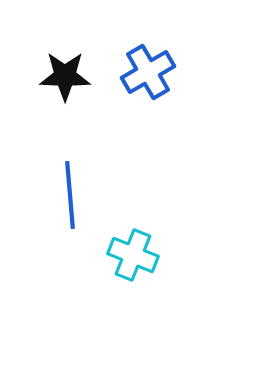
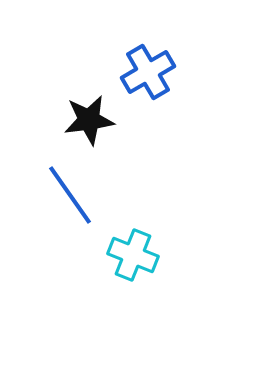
black star: moved 24 px right, 44 px down; rotated 9 degrees counterclockwise
blue line: rotated 30 degrees counterclockwise
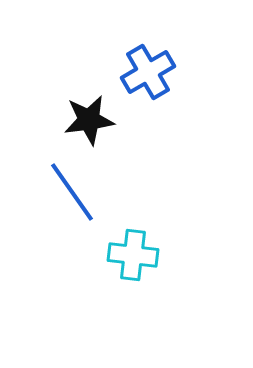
blue line: moved 2 px right, 3 px up
cyan cross: rotated 15 degrees counterclockwise
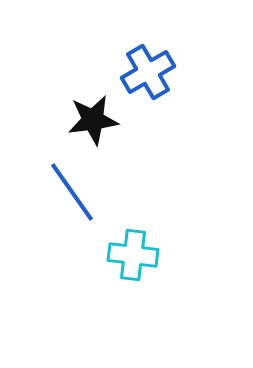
black star: moved 4 px right
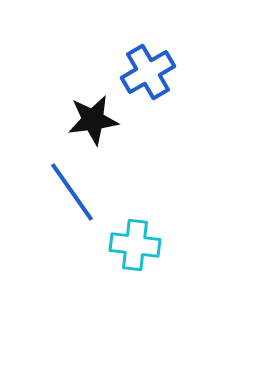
cyan cross: moved 2 px right, 10 px up
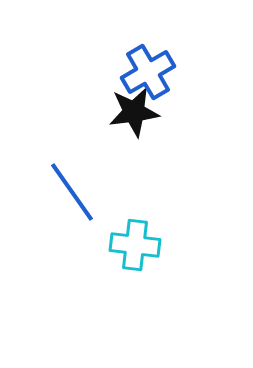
black star: moved 41 px right, 8 px up
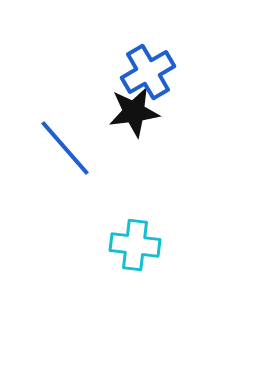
blue line: moved 7 px left, 44 px up; rotated 6 degrees counterclockwise
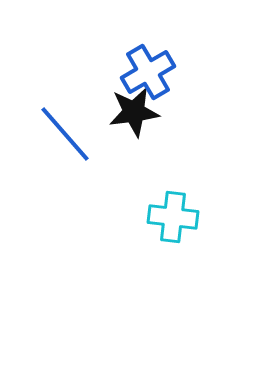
blue line: moved 14 px up
cyan cross: moved 38 px right, 28 px up
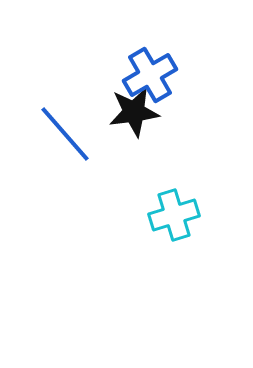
blue cross: moved 2 px right, 3 px down
cyan cross: moved 1 px right, 2 px up; rotated 24 degrees counterclockwise
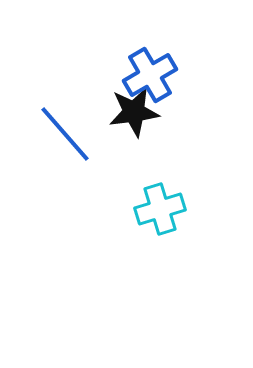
cyan cross: moved 14 px left, 6 px up
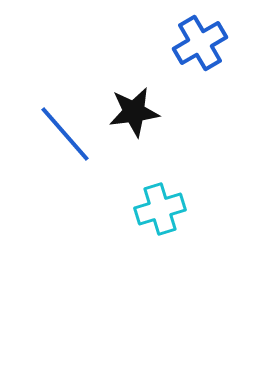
blue cross: moved 50 px right, 32 px up
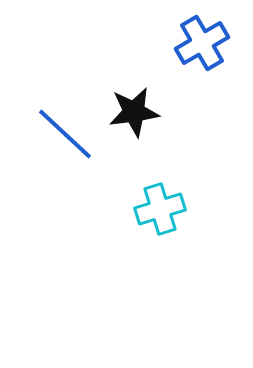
blue cross: moved 2 px right
blue line: rotated 6 degrees counterclockwise
